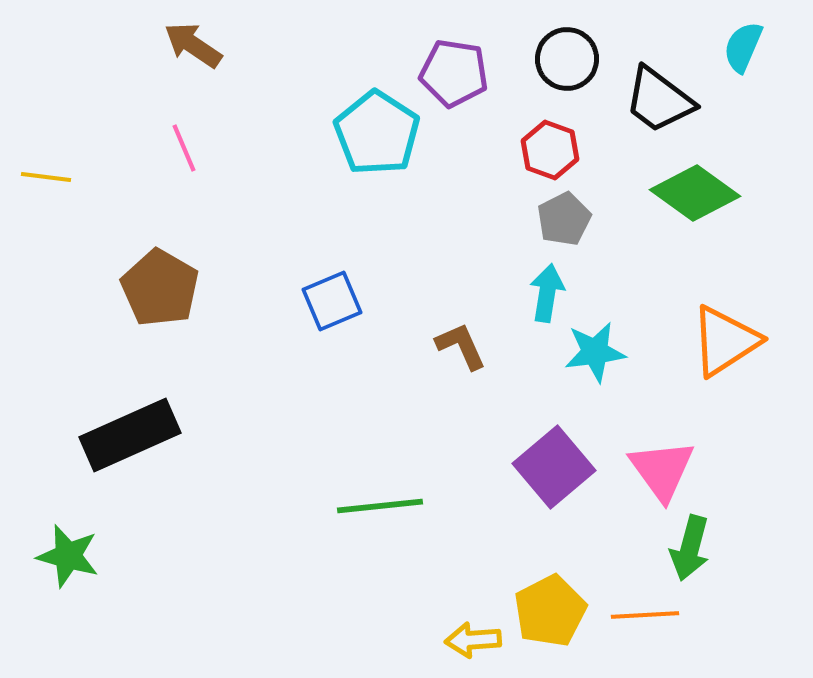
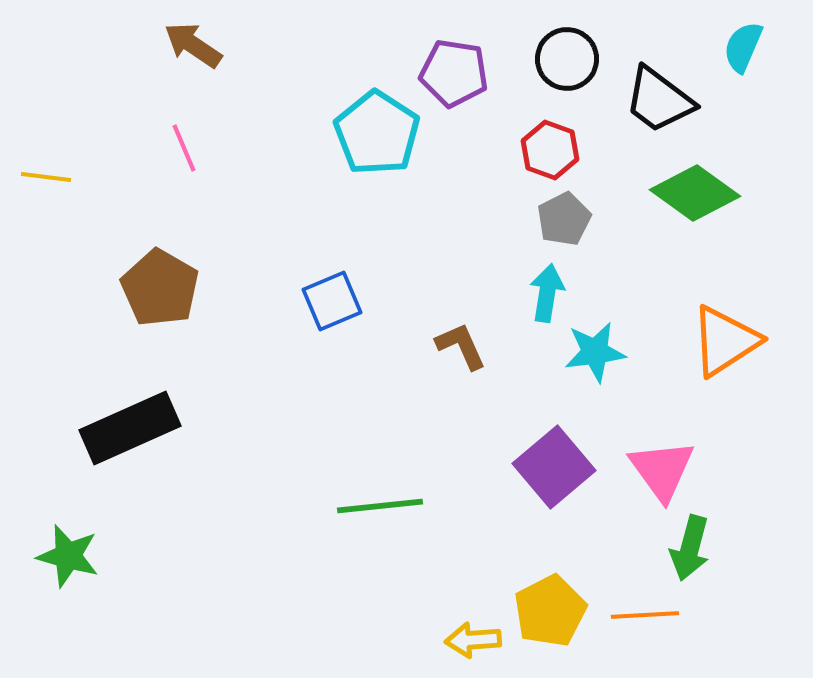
black rectangle: moved 7 px up
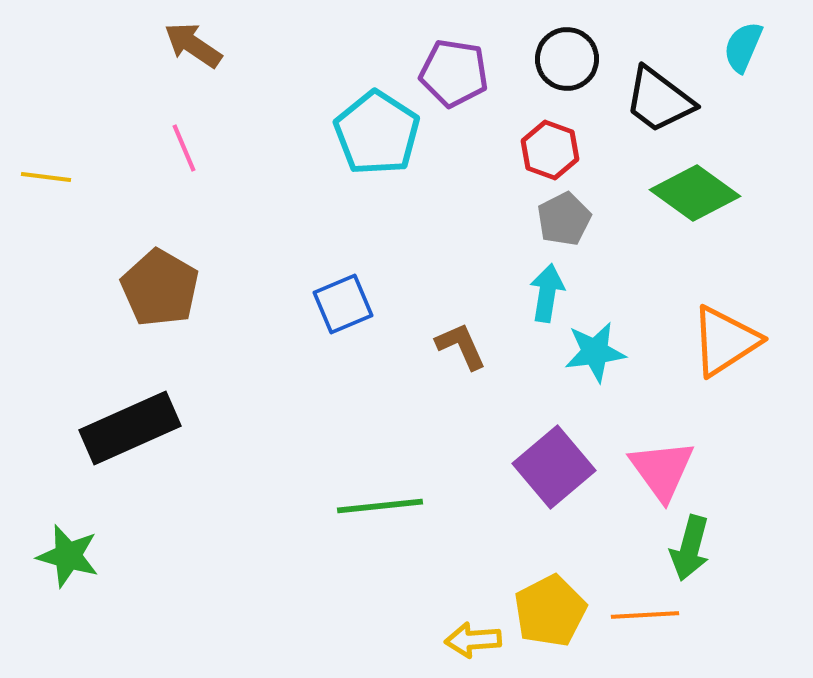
blue square: moved 11 px right, 3 px down
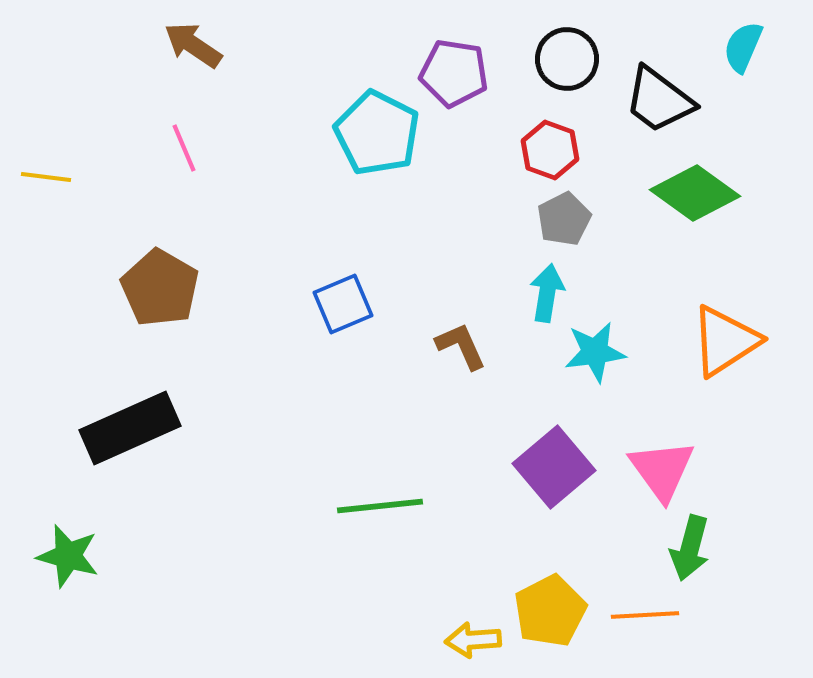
cyan pentagon: rotated 6 degrees counterclockwise
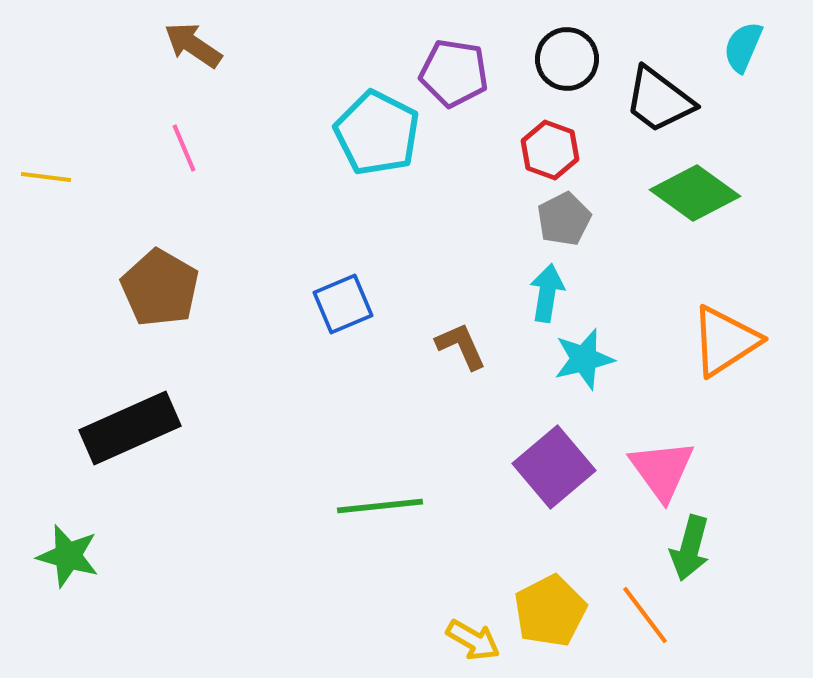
cyan star: moved 11 px left, 7 px down; rotated 6 degrees counterclockwise
orange line: rotated 56 degrees clockwise
yellow arrow: rotated 146 degrees counterclockwise
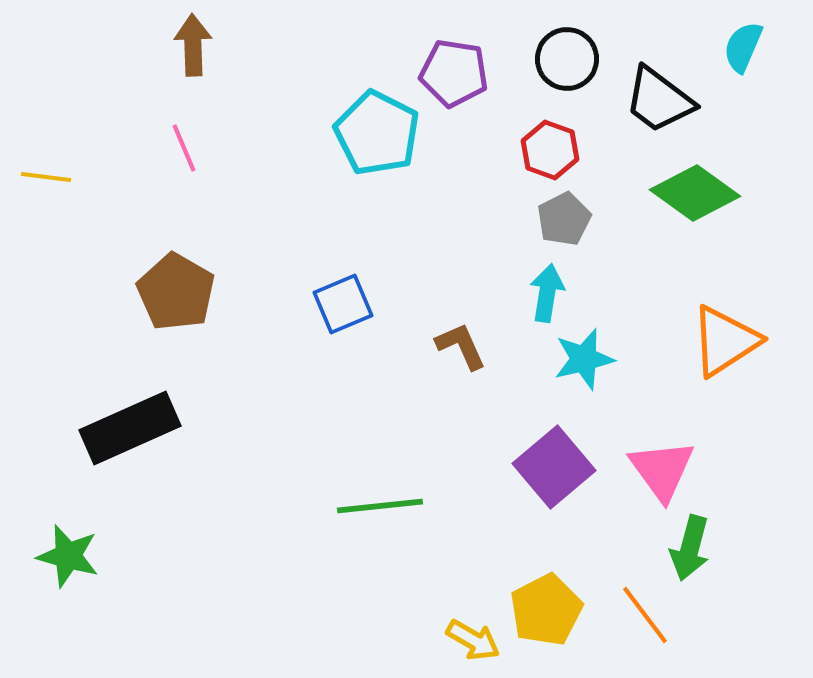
brown arrow: rotated 54 degrees clockwise
brown pentagon: moved 16 px right, 4 px down
yellow pentagon: moved 4 px left, 1 px up
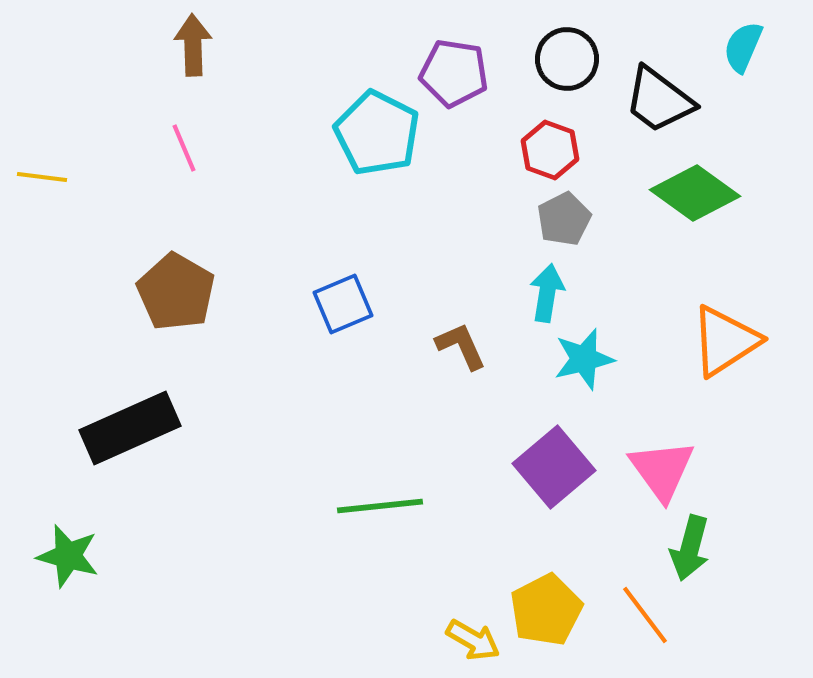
yellow line: moved 4 px left
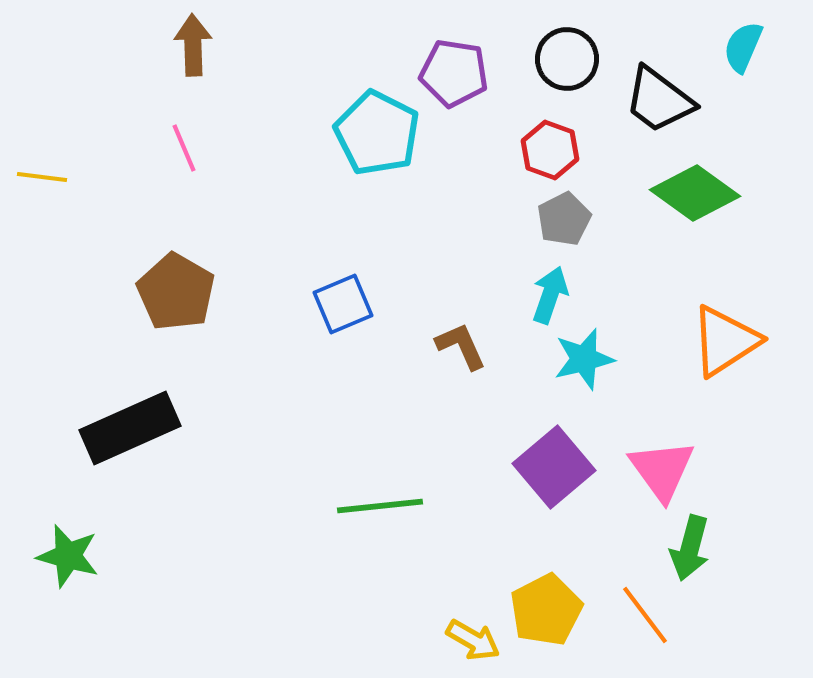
cyan arrow: moved 3 px right, 2 px down; rotated 10 degrees clockwise
